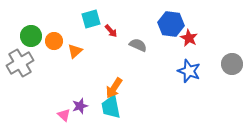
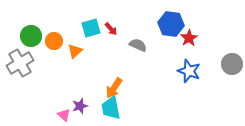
cyan square: moved 9 px down
red arrow: moved 2 px up
red star: rotated 12 degrees clockwise
cyan trapezoid: moved 1 px down
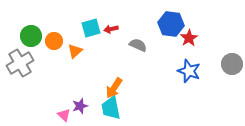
red arrow: rotated 120 degrees clockwise
